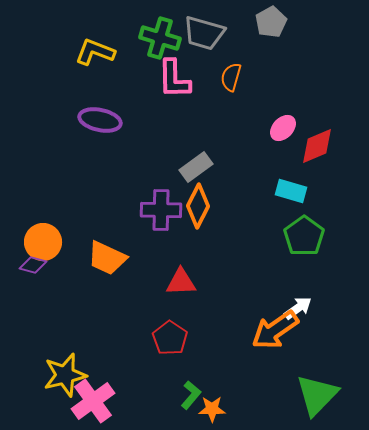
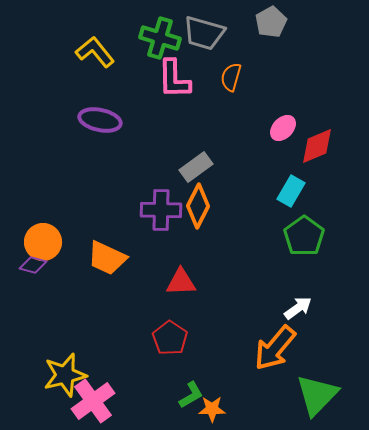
yellow L-shape: rotated 30 degrees clockwise
cyan rectangle: rotated 76 degrees counterclockwise
orange arrow: moved 18 px down; rotated 15 degrees counterclockwise
green L-shape: rotated 20 degrees clockwise
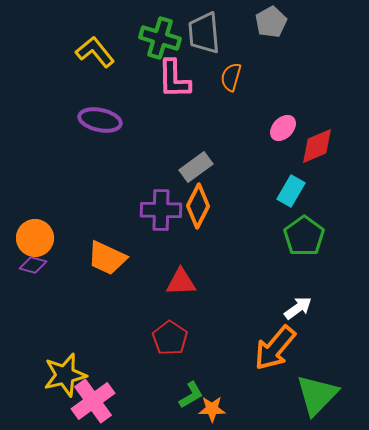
gray trapezoid: rotated 69 degrees clockwise
orange circle: moved 8 px left, 4 px up
